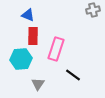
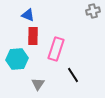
gray cross: moved 1 px down
cyan hexagon: moved 4 px left
black line: rotated 21 degrees clockwise
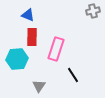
red rectangle: moved 1 px left, 1 px down
gray triangle: moved 1 px right, 2 px down
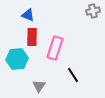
pink rectangle: moved 1 px left, 1 px up
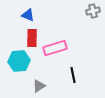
red rectangle: moved 1 px down
pink rectangle: rotated 55 degrees clockwise
cyan hexagon: moved 2 px right, 2 px down
black line: rotated 21 degrees clockwise
gray triangle: rotated 24 degrees clockwise
